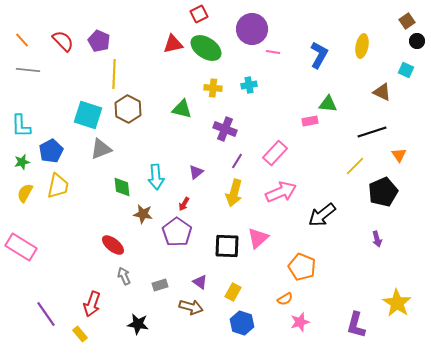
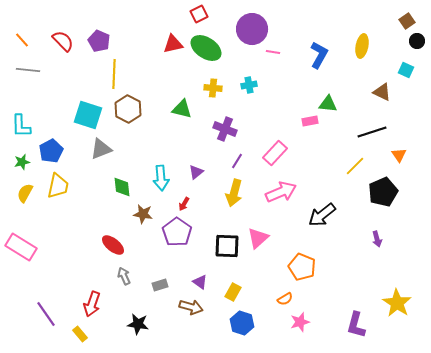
cyan arrow at (156, 177): moved 5 px right, 1 px down
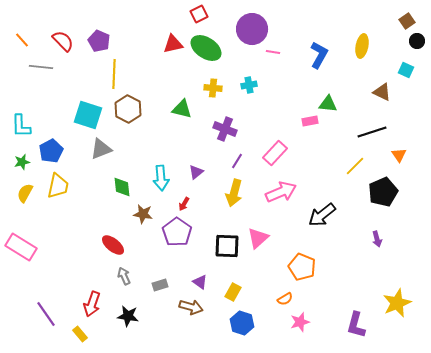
gray line at (28, 70): moved 13 px right, 3 px up
yellow star at (397, 303): rotated 16 degrees clockwise
black star at (138, 324): moved 10 px left, 8 px up
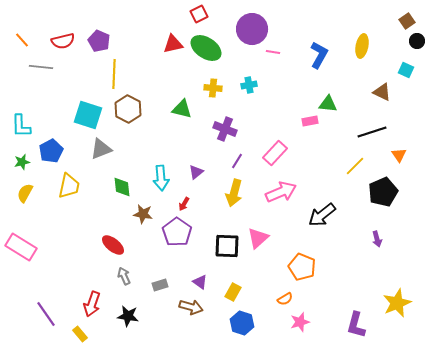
red semicircle at (63, 41): rotated 120 degrees clockwise
yellow trapezoid at (58, 186): moved 11 px right
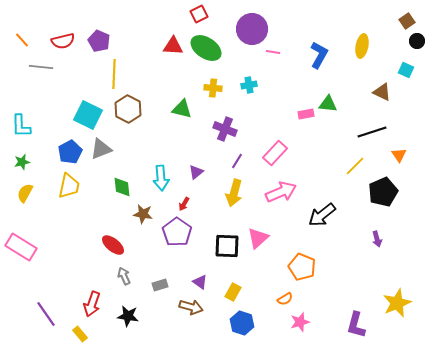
red triangle at (173, 44): moved 2 px down; rotated 15 degrees clockwise
cyan square at (88, 115): rotated 8 degrees clockwise
pink rectangle at (310, 121): moved 4 px left, 7 px up
blue pentagon at (51, 151): moved 19 px right, 1 px down
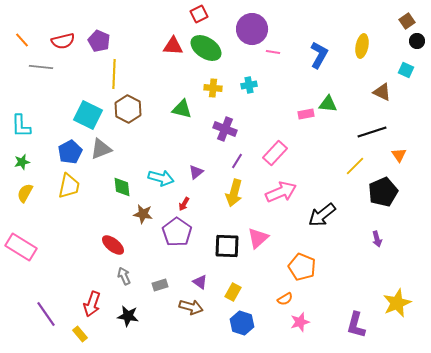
cyan arrow at (161, 178): rotated 70 degrees counterclockwise
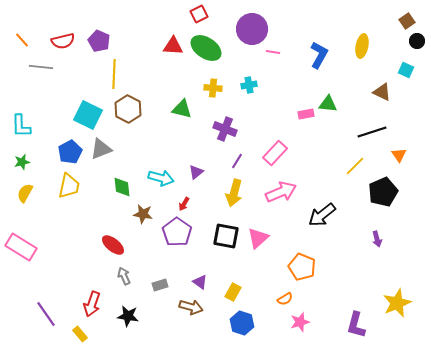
black square at (227, 246): moved 1 px left, 10 px up; rotated 8 degrees clockwise
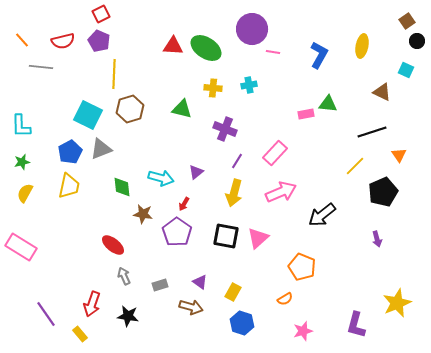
red square at (199, 14): moved 98 px left
brown hexagon at (128, 109): moved 2 px right; rotated 16 degrees clockwise
pink star at (300, 322): moved 3 px right, 9 px down
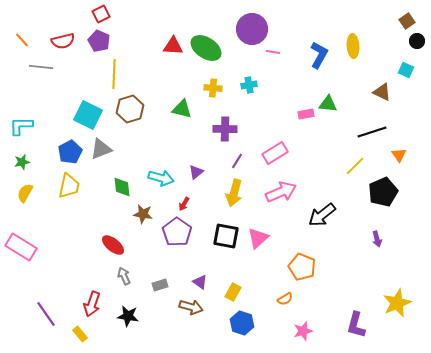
yellow ellipse at (362, 46): moved 9 px left; rotated 15 degrees counterclockwise
cyan L-shape at (21, 126): rotated 90 degrees clockwise
purple cross at (225, 129): rotated 20 degrees counterclockwise
pink rectangle at (275, 153): rotated 15 degrees clockwise
